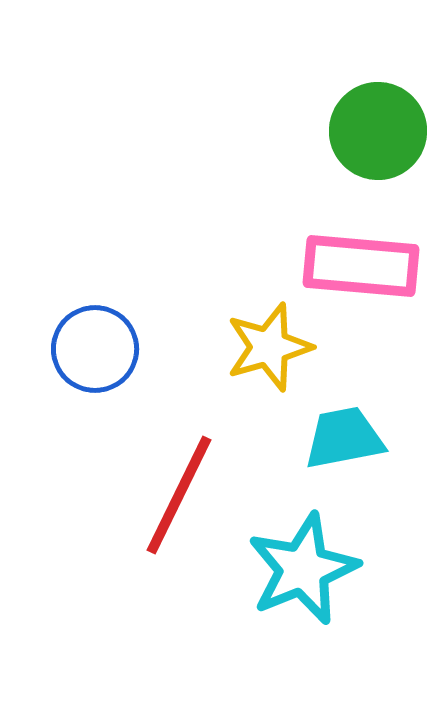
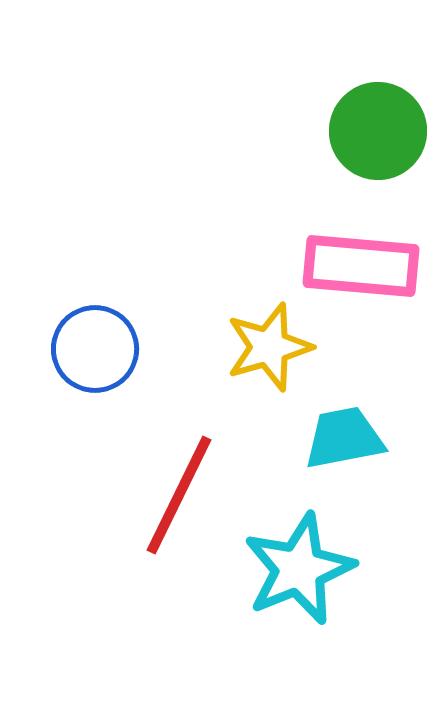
cyan star: moved 4 px left
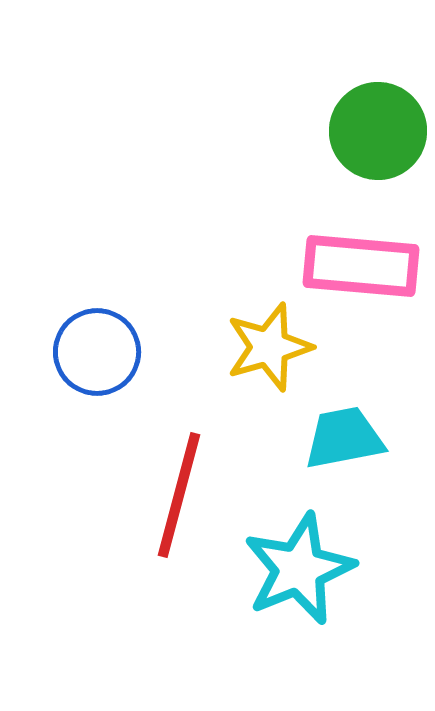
blue circle: moved 2 px right, 3 px down
red line: rotated 11 degrees counterclockwise
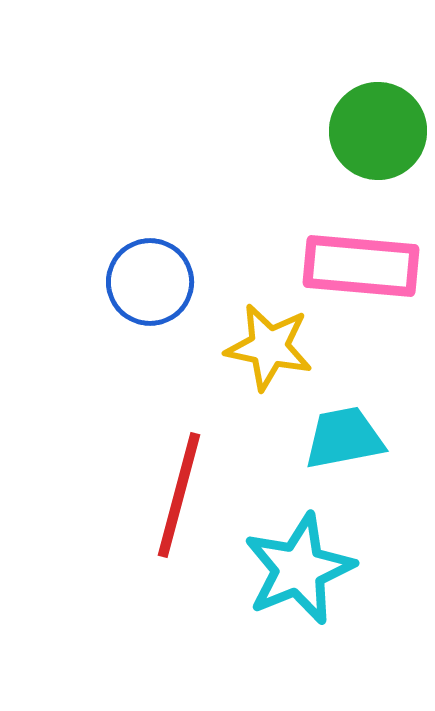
yellow star: rotated 28 degrees clockwise
blue circle: moved 53 px right, 70 px up
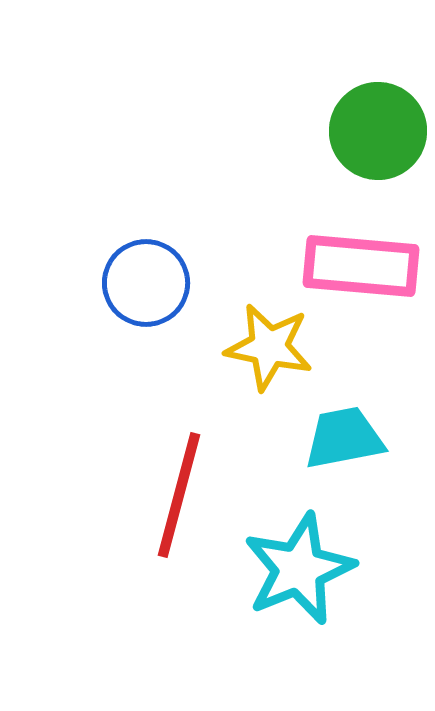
blue circle: moved 4 px left, 1 px down
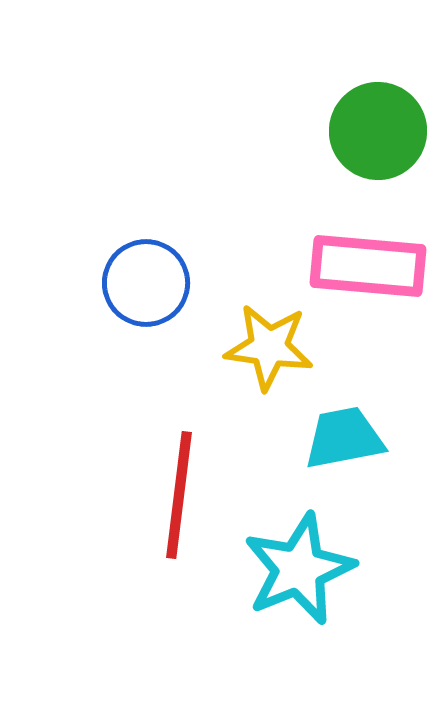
pink rectangle: moved 7 px right
yellow star: rotated 4 degrees counterclockwise
red line: rotated 8 degrees counterclockwise
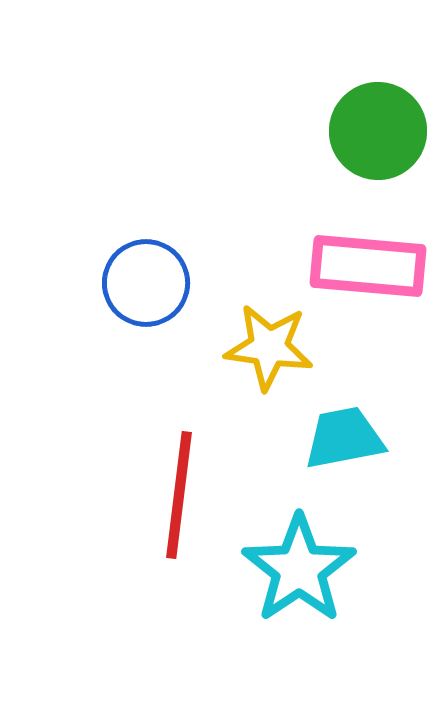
cyan star: rotated 12 degrees counterclockwise
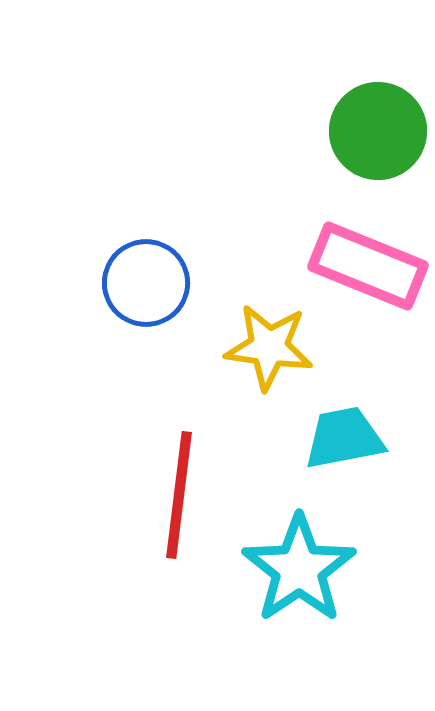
pink rectangle: rotated 17 degrees clockwise
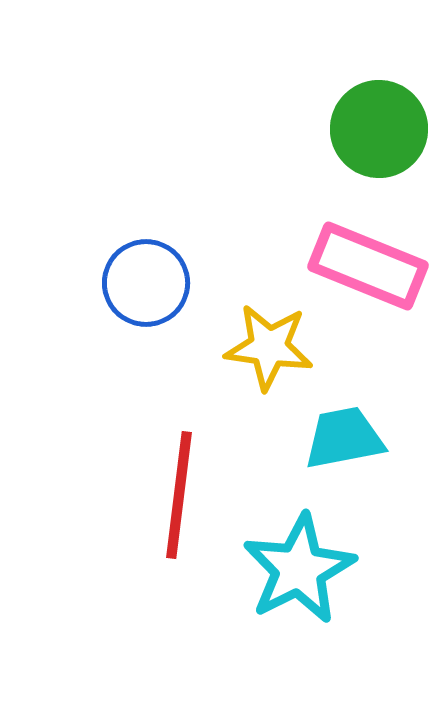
green circle: moved 1 px right, 2 px up
cyan star: rotated 7 degrees clockwise
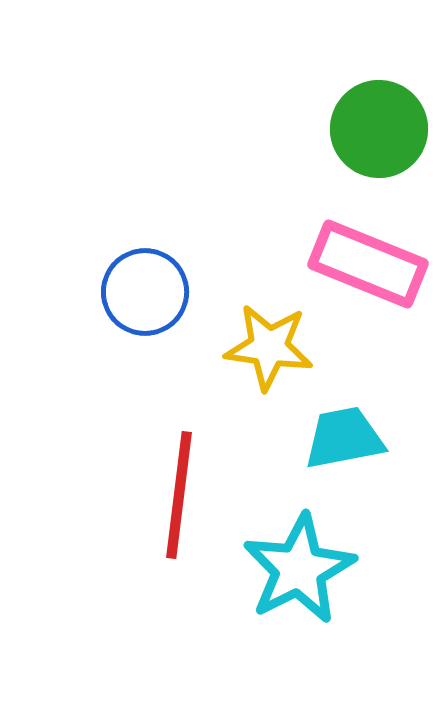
pink rectangle: moved 2 px up
blue circle: moved 1 px left, 9 px down
